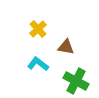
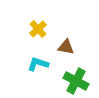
cyan L-shape: rotated 20 degrees counterclockwise
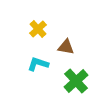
green cross: rotated 20 degrees clockwise
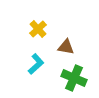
cyan L-shape: moved 2 px left; rotated 120 degrees clockwise
green cross: moved 2 px left, 3 px up; rotated 25 degrees counterclockwise
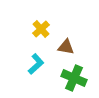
yellow cross: moved 3 px right
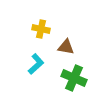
yellow cross: rotated 36 degrees counterclockwise
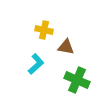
yellow cross: moved 3 px right, 1 px down
green cross: moved 3 px right, 2 px down
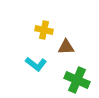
brown triangle: rotated 12 degrees counterclockwise
cyan L-shape: rotated 80 degrees clockwise
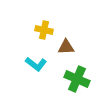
green cross: moved 1 px up
